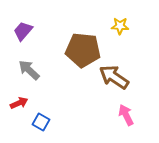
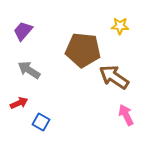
gray arrow: rotated 10 degrees counterclockwise
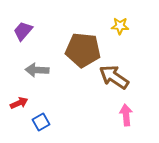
gray arrow: moved 8 px right; rotated 30 degrees counterclockwise
pink arrow: rotated 20 degrees clockwise
blue square: rotated 30 degrees clockwise
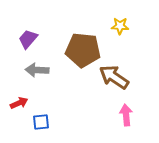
purple trapezoid: moved 5 px right, 8 px down
blue square: rotated 24 degrees clockwise
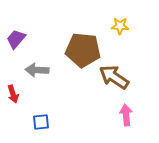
purple trapezoid: moved 12 px left
red arrow: moved 6 px left, 9 px up; rotated 96 degrees clockwise
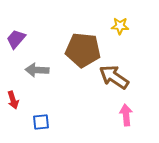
red arrow: moved 6 px down
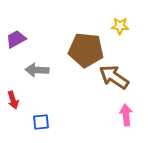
purple trapezoid: rotated 20 degrees clockwise
brown pentagon: moved 3 px right
